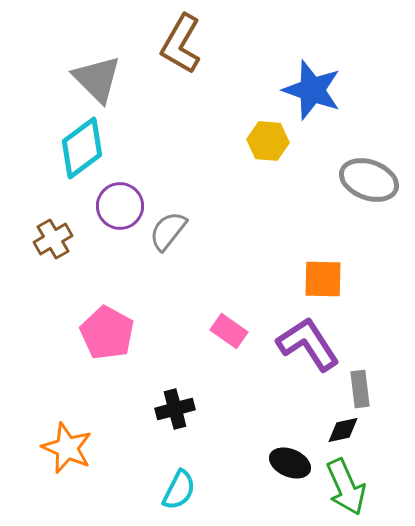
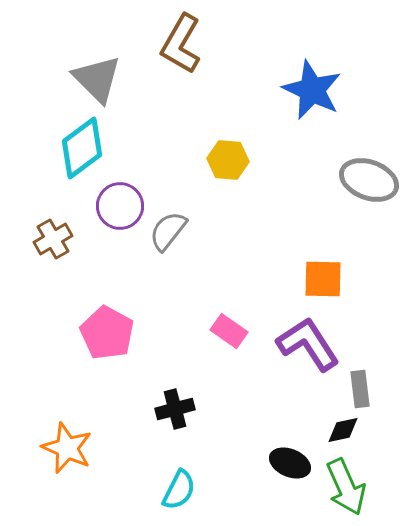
blue star: rotated 6 degrees clockwise
yellow hexagon: moved 40 px left, 19 px down
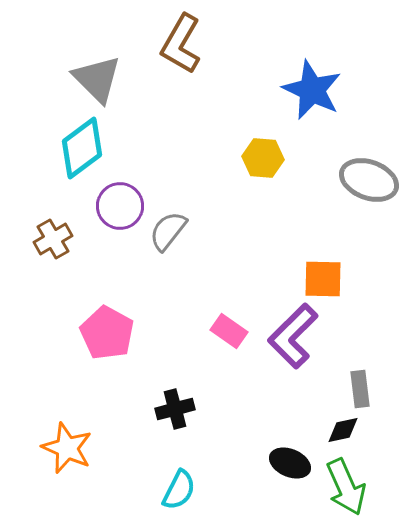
yellow hexagon: moved 35 px right, 2 px up
purple L-shape: moved 15 px left, 8 px up; rotated 102 degrees counterclockwise
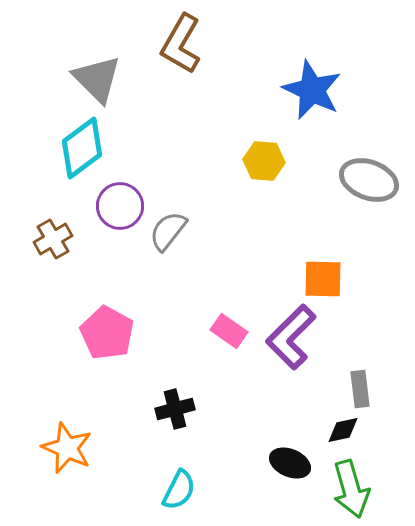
yellow hexagon: moved 1 px right, 3 px down
purple L-shape: moved 2 px left, 1 px down
green arrow: moved 5 px right, 2 px down; rotated 8 degrees clockwise
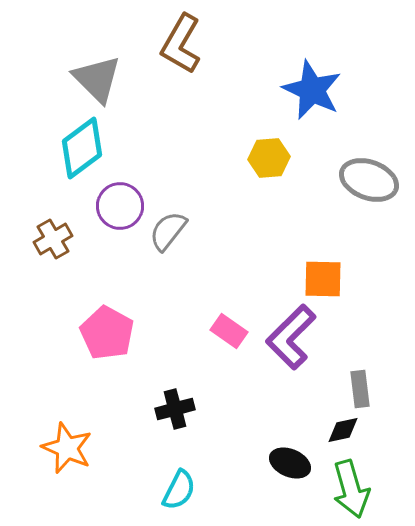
yellow hexagon: moved 5 px right, 3 px up; rotated 9 degrees counterclockwise
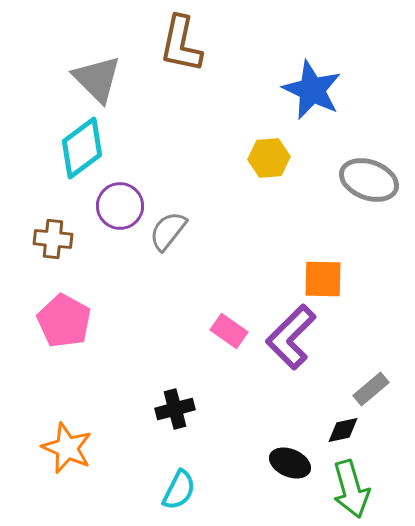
brown L-shape: rotated 18 degrees counterclockwise
brown cross: rotated 36 degrees clockwise
pink pentagon: moved 43 px left, 12 px up
gray rectangle: moved 11 px right; rotated 57 degrees clockwise
